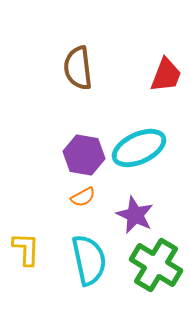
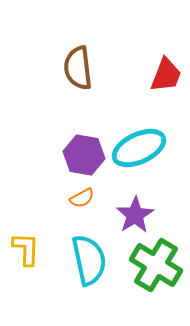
orange semicircle: moved 1 px left, 1 px down
purple star: rotated 15 degrees clockwise
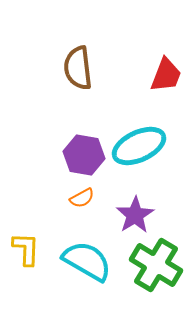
cyan ellipse: moved 2 px up
cyan semicircle: moved 2 px left, 1 px down; rotated 48 degrees counterclockwise
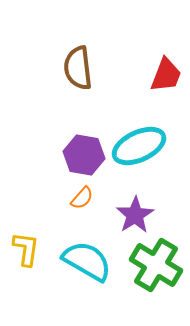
orange semicircle: rotated 20 degrees counterclockwise
yellow L-shape: rotated 6 degrees clockwise
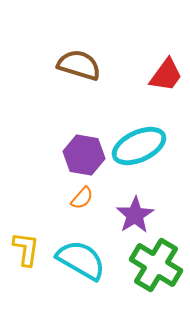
brown semicircle: moved 1 px right, 3 px up; rotated 114 degrees clockwise
red trapezoid: rotated 15 degrees clockwise
cyan semicircle: moved 6 px left, 1 px up
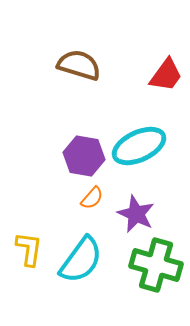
purple hexagon: moved 1 px down
orange semicircle: moved 10 px right
purple star: moved 1 px right, 1 px up; rotated 15 degrees counterclockwise
yellow L-shape: moved 3 px right
cyan semicircle: rotated 96 degrees clockwise
green cross: rotated 15 degrees counterclockwise
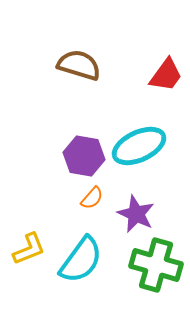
yellow L-shape: rotated 60 degrees clockwise
